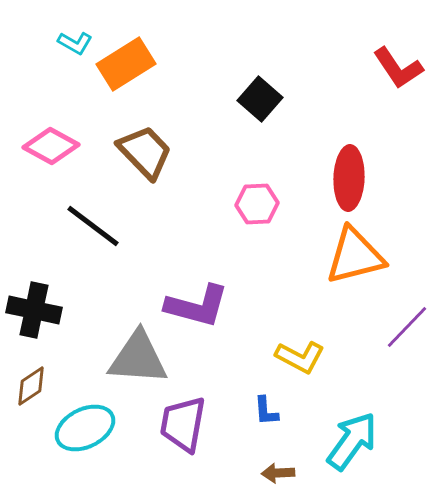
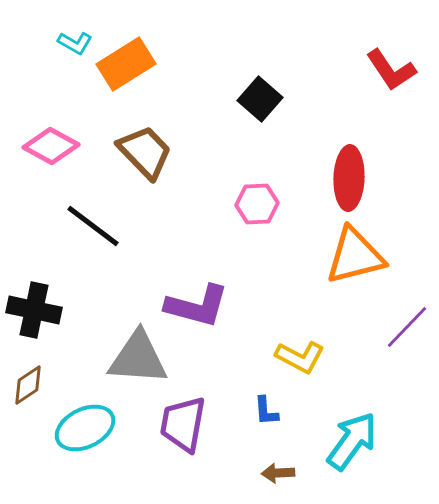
red L-shape: moved 7 px left, 2 px down
brown diamond: moved 3 px left, 1 px up
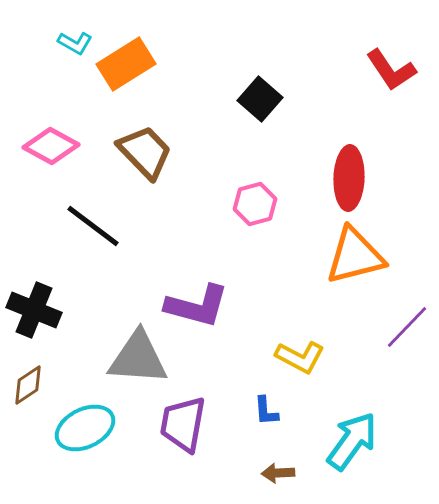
pink hexagon: moved 2 px left; rotated 12 degrees counterclockwise
black cross: rotated 10 degrees clockwise
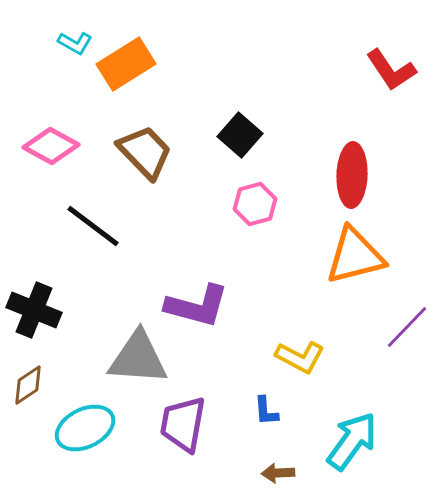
black square: moved 20 px left, 36 px down
red ellipse: moved 3 px right, 3 px up
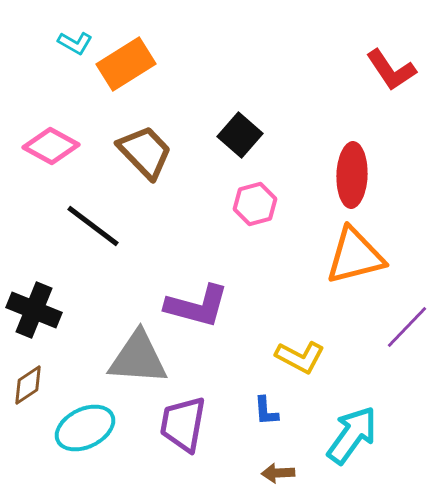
cyan arrow: moved 6 px up
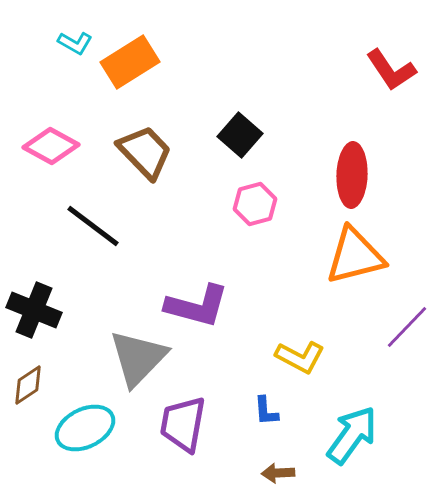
orange rectangle: moved 4 px right, 2 px up
gray triangle: rotated 50 degrees counterclockwise
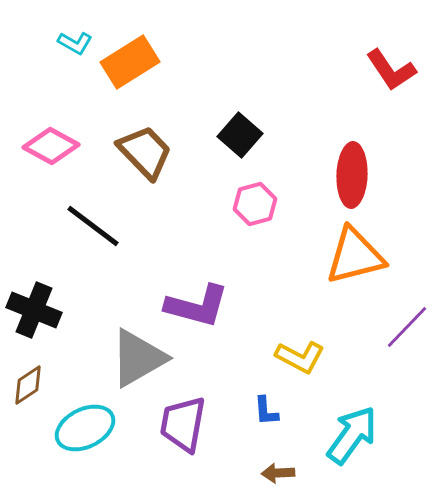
gray triangle: rotated 16 degrees clockwise
